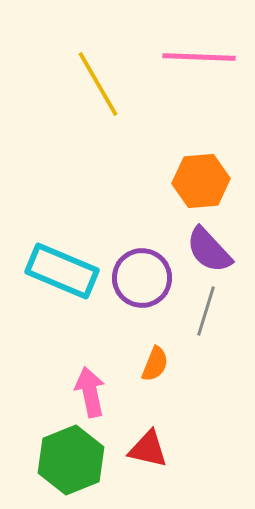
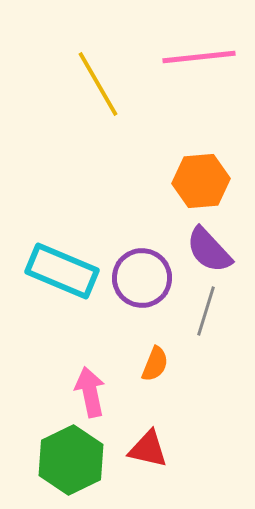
pink line: rotated 8 degrees counterclockwise
green hexagon: rotated 4 degrees counterclockwise
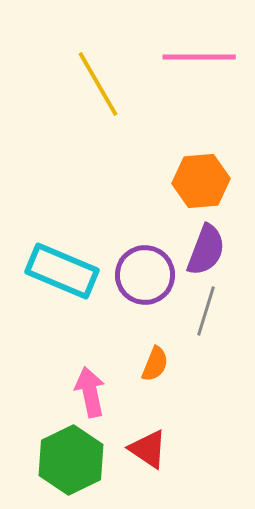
pink line: rotated 6 degrees clockwise
purple semicircle: moved 3 px left; rotated 116 degrees counterclockwise
purple circle: moved 3 px right, 3 px up
red triangle: rotated 21 degrees clockwise
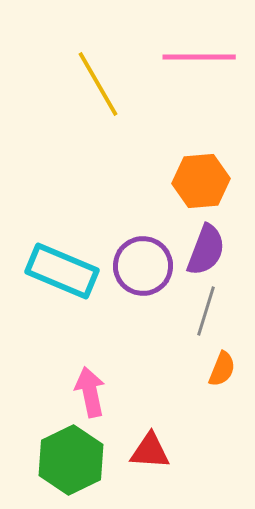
purple circle: moved 2 px left, 9 px up
orange semicircle: moved 67 px right, 5 px down
red triangle: moved 2 px right, 2 px down; rotated 30 degrees counterclockwise
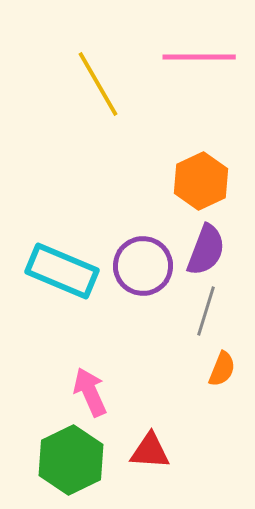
orange hexagon: rotated 20 degrees counterclockwise
pink arrow: rotated 12 degrees counterclockwise
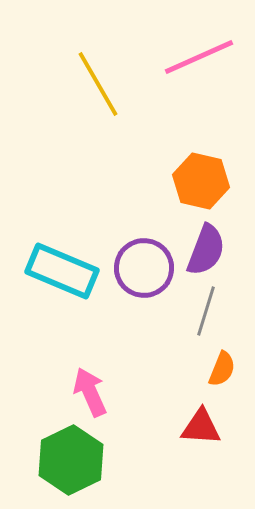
pink line: rotated 24 degrees counterclockwise
orange hexagon: rotated 22 degrees counterclockwise
purple circle: moved 1 px right, 2 px down
red triangle: moved 51 px right, 24 px up
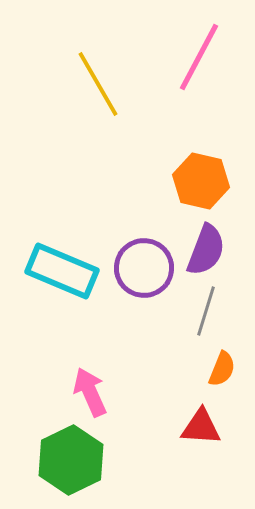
pink line: rotated 38 degrees counterclockwise
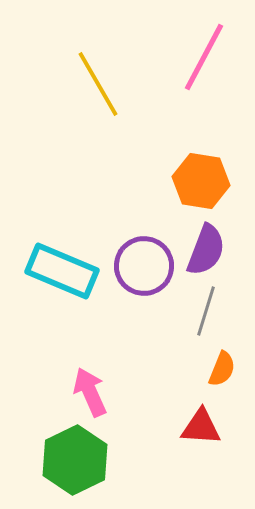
pink line: moved 5 px right
orange hexagon: rotated 4 degrees counterclockwise
purple circle: moved 2 px up
green hexagon: moved 4 px right
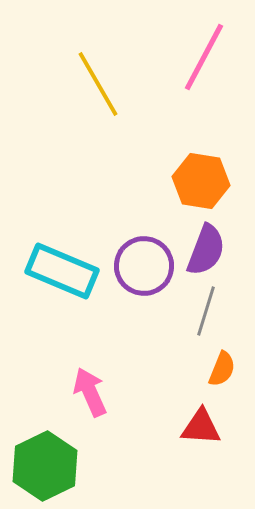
green hexagon: moved 30 px left, 6 px down
